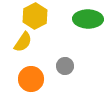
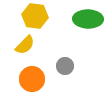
yellow hexagon: rotated 25 degrees counterclockwise
yellow semicircle: moved 2 px right, 3 px down; rotated 10 degrees clockwise
orange circle: moved 1 px right
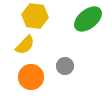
green ellipse: rotated 40 degrees counterclockwise
orange circle: moved 1 px left, 2 px up
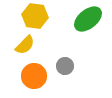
orange circle: moved 3 px right, 1 px up
